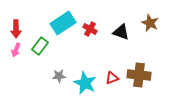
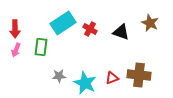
red arrow: moved 1 px left
green rectangle: moved 1 px right, 1 px down; rotated 30 degrees counterclockwise
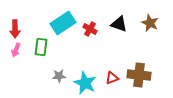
black triangle: moved 2 px left, 8 px up
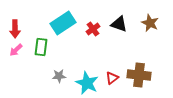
red cross: moved 3 px right; rotated 24 degrees clockwise
pink arrow: rotated 24 degrees clockwise
red triangle: rotated 16 degrees counterclockwise
cyan star: moved 2 px right
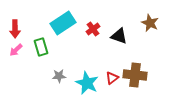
black triangle: moved 12 px down
green rectangle: rotated 24 degrees counterclockwise
brown cross: moved 4 px left
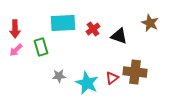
cyan rectangle: rotated 30 degrees clockwise
brown cross: moved 3 px up
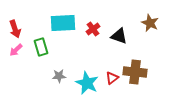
red arrow: rotated 18 degrees counterclockwise
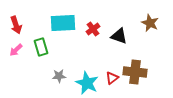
red arrow: moved 1 px right, 4 px up
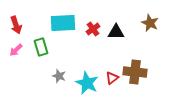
black triangle: moved 3 px left, 4 px up; rotated 18 degrees counterclockwise
gray star: rotated 24 degrees clockwise
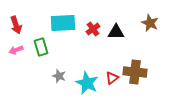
pink arrow: rotated 24 degrees clockwise
